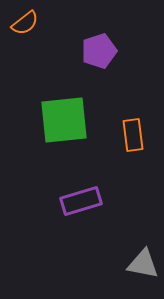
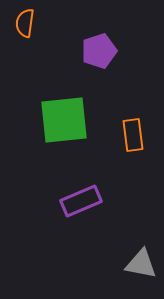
orange semicircle: rotated 136 degrees clockwise
purple rectangle: rotated 6 degrees counterclockwise
gray triangle: moved 2 px left
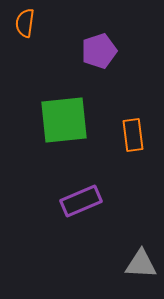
gray triangle: rotated 8 degrees counterclockwise
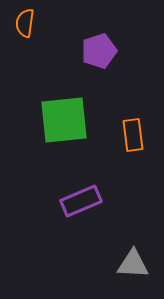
gray triangle: moved 8 px left
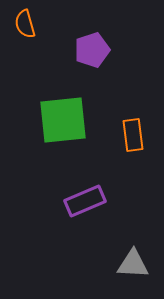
orange semicircle: moved 1 px down; rotated 24 degrees counterclockwise
purple pentagon: moved 7 px left, 1 px up
green square: moved 1 px left
purple rectangle: moved 4 px right
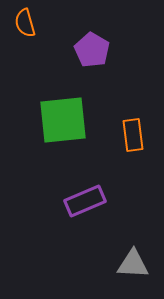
orange semicircle: moved 1 px up
purple pentagon: rotated 24 degrees counterclockwise
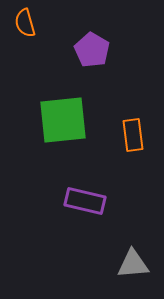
purple rectangle: rotated 36 degrees clockwise
gray triangle: rotated 8 degrees counterclockwise
